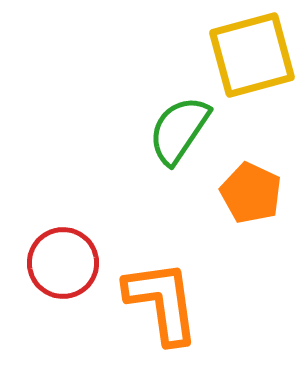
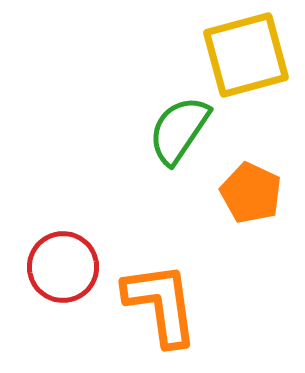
yellow square: moved 6 px left
red circle: moved 4 px down
orange L-shape: moved 1 px left, 2 px down
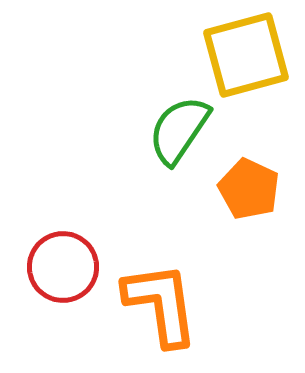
orange pentagon: moved 2 px left, 4 px up
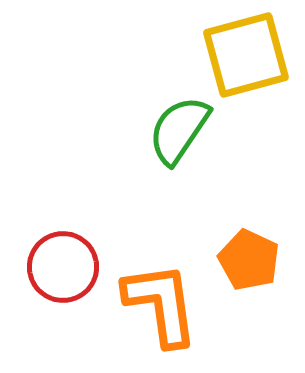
orange pentagon: moved 71 px down
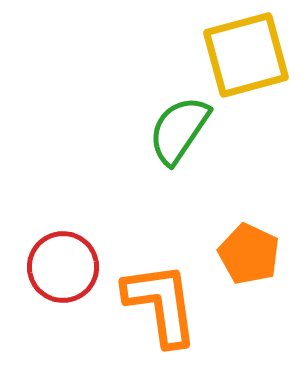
orange pentagon: moved 6 px up
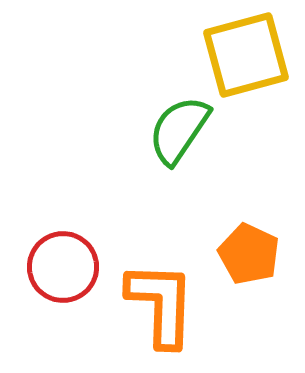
orange L-shape: rotated 10 degrees clockwise
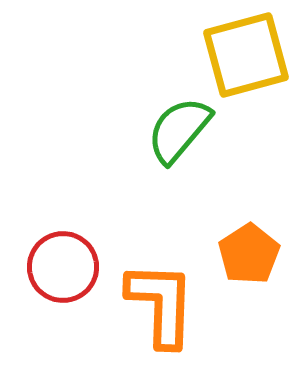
green semicircle: rotated 6 degrees clockwise
orange pentagon: rotated 14 degrees clockwise
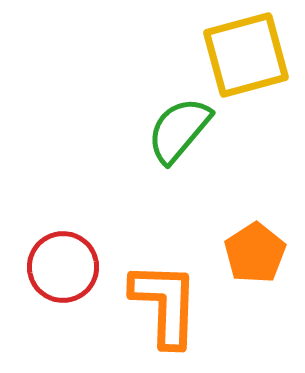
orange pentagon: moved 6 px right, 1 px up
orange L-shape: moved 4 px right
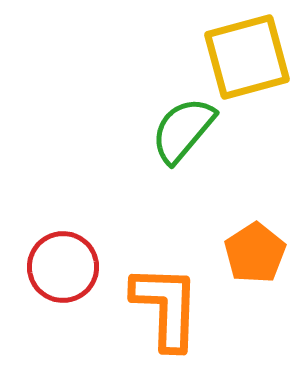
yellow square: moved 1 px right, 2 px down
green semicircle: moved 4 px right
orange L-shape: moved 1 px right, 3 px down
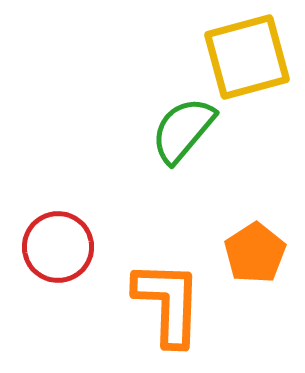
red circle: moved 5 px left, 20 px up
orange L-shape: moved 2 px right, 4 px up
